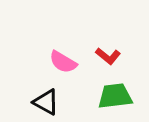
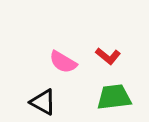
green trapezoid: moved 1 px left, 1 px down
black triangle: moved 3 px left
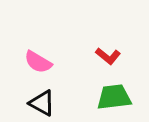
pink semicircle: moved 25 px left
black triangle: moved 1 px left, 1 px down
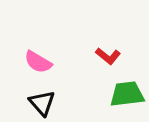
green trapezoid: moved 13 px right, 3 px up
black triangle: rotated 20 degrees clockwise
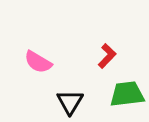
red L-shape: moved 1 px left; rotated 85 degrees counterclockwise
black triangle: moved 28 px right, 1 px up; rotated 12 degrees clockwise
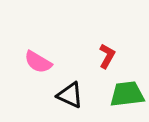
red L-shape: rotated 15 degrees counterclockwise
black triangle: moved 7 px up; rotated 36 degrees counterclockwise
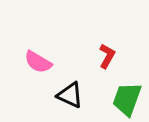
green trapezoid: moved 5 px down; rotated 63 degrees counterclockwise
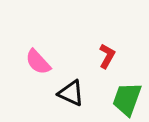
pink semicircle: rotated 16 degrees clockwise
black triangle: moved 1 px right, 2 px up
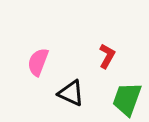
pink semicircle: rotated 64 degrees clockwise
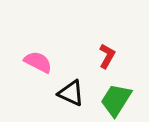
pink semicircle: rotated 96 degrees clockwise
green trapezoid: moved 11 px left, 1 px down; rotated 12 degrees clockwise
